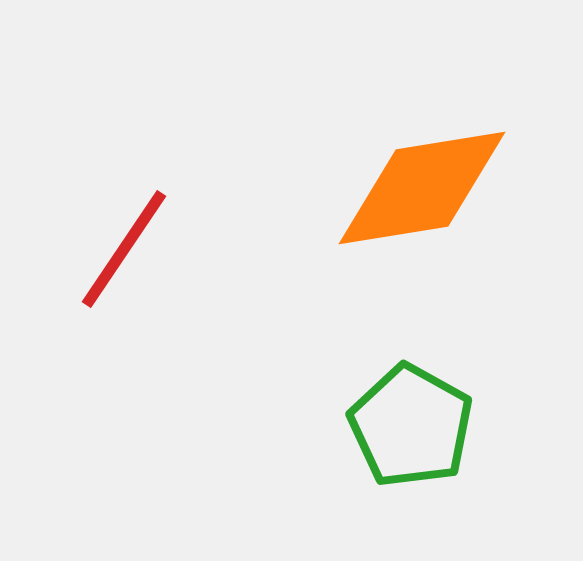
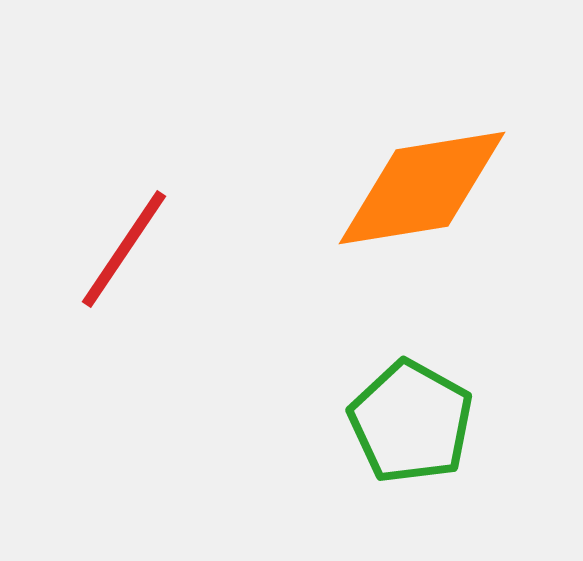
green pentagon: moved 4 px up
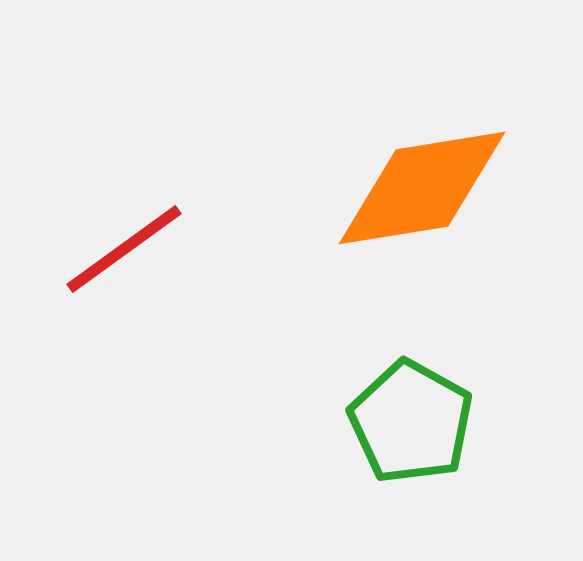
red line: rotated 20 degrees clockwise
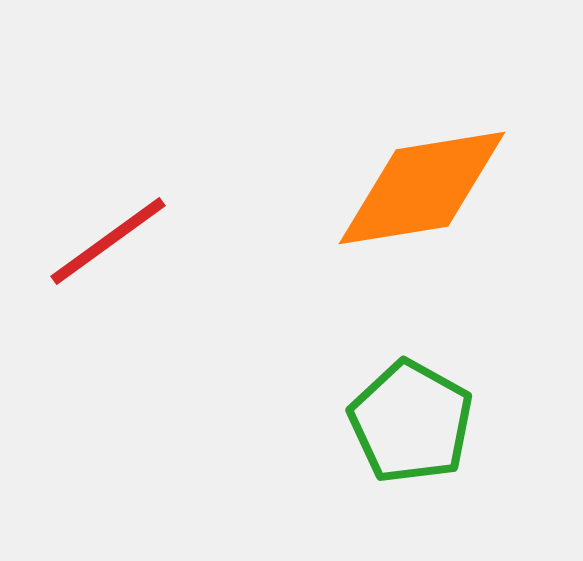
red line: moved 16 px left, 8 px up
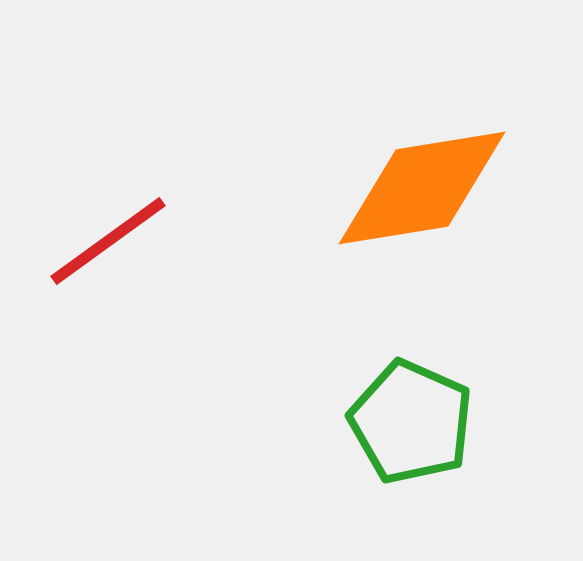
green pentagon: rotated 5 degrees counterclockwise
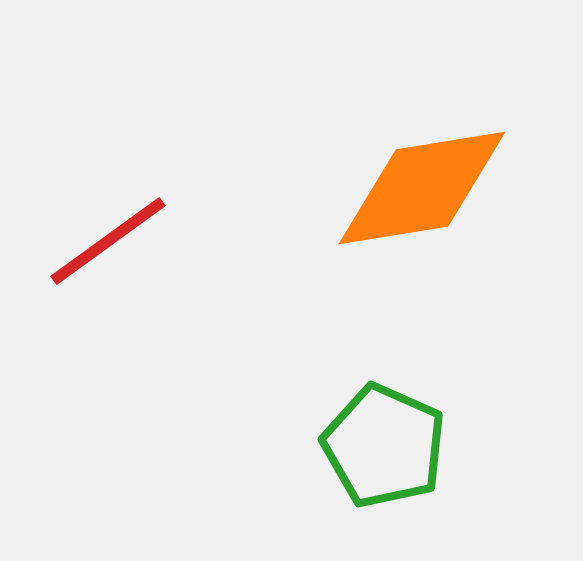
green pentagon: moved 27 px left, 24 px down
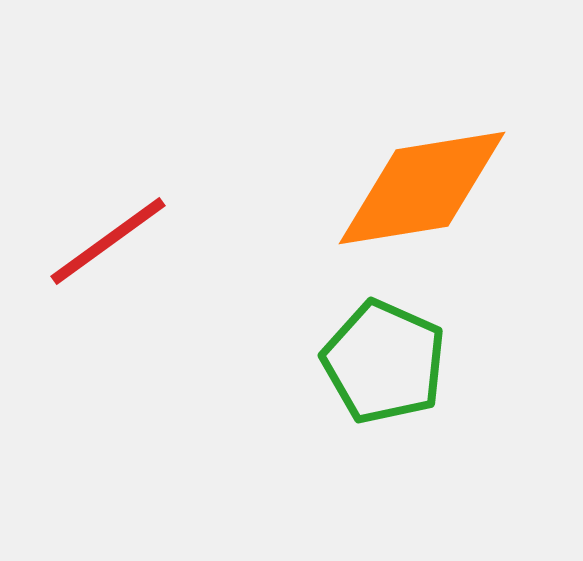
green pentagon: moved 84 px up
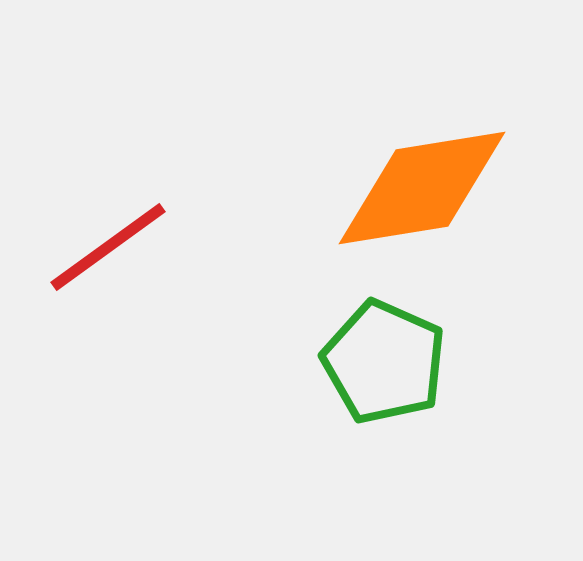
red line: moved 6 px down
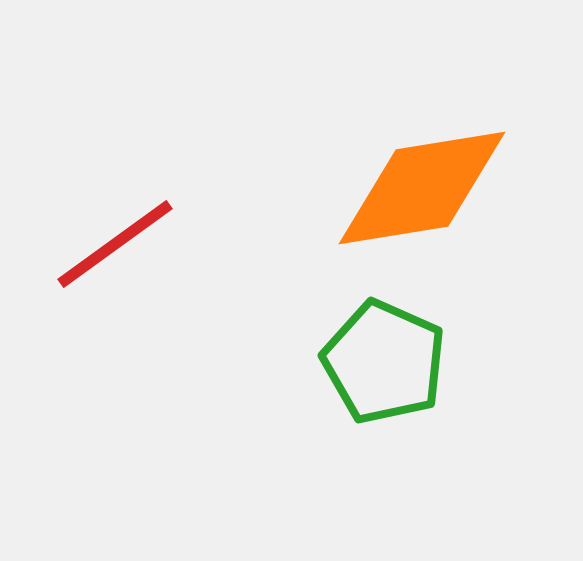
red line: moved 7 px right, 3 px up
